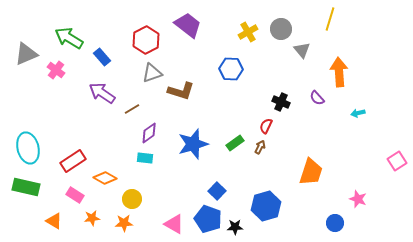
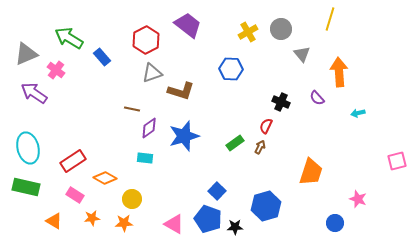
gray triangle at (302, 50): moved 4 px down
purple arrow at (102, 93): moved 68 px left
brown line at (132, 109): rotated 42 degrees clockwise
purple diamond at (149, 133): moved 5 px up
blue star at (193, 144): moved 9 px left, 8 px up
pink square at (397, 161): rotated 18 degrees clockwise
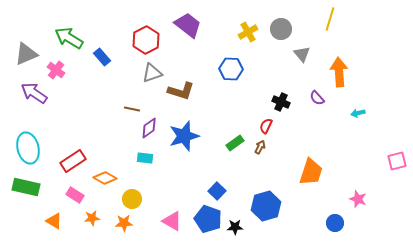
pink triangle at (174, 224): moved 2 px left, 3 px up
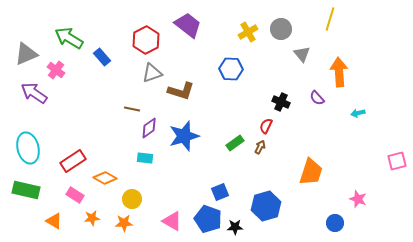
green rectangle at (26, 187): moved 3 px down
blue square at (217, 191): moved 3 px right, 1 px down; rotated 24 degrees clockwise
